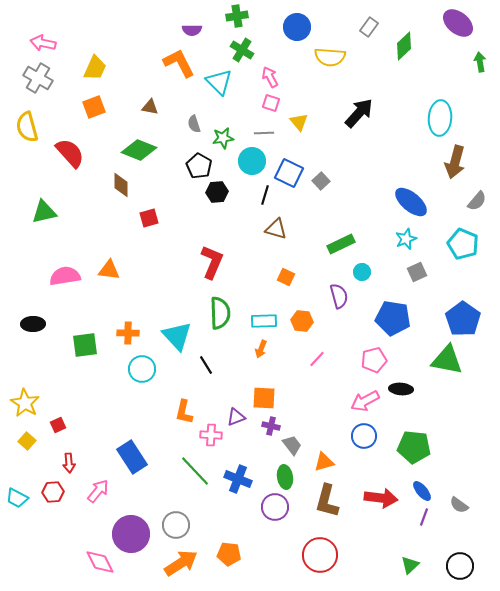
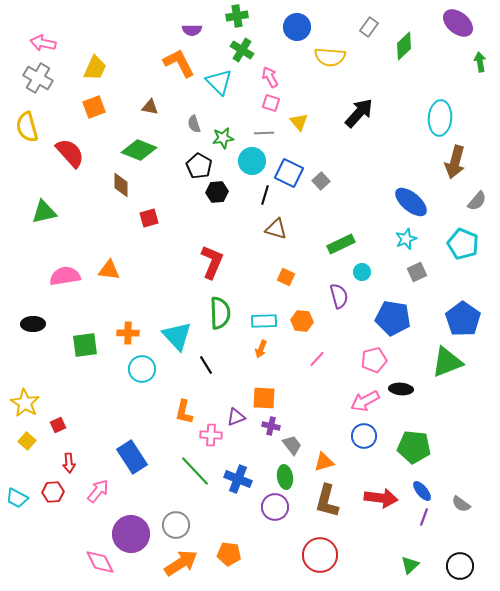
green triangle at (447, 360): moved 2 px down; rotated 32 degrees counterclockwise
gray semicircle at (459, 505): moved 2 px right, 1 px up
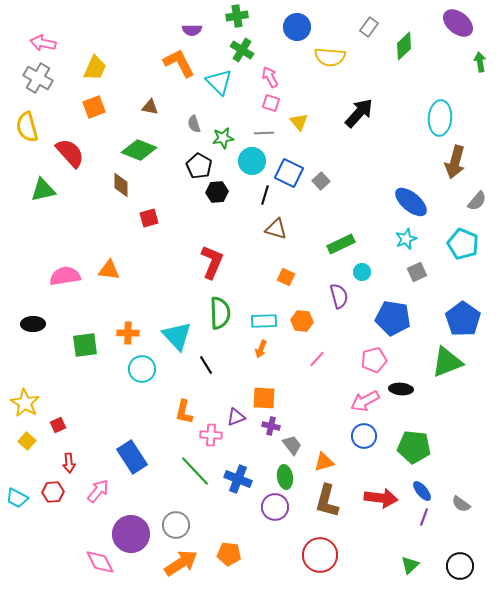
green triangle at (44, 212): moved 1 px left, 22 px up
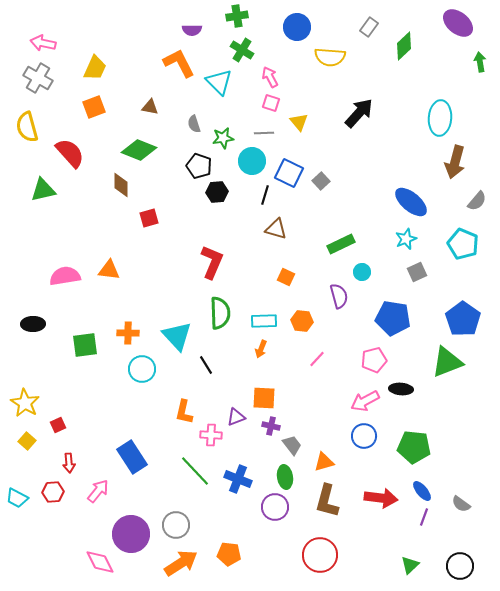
black pentagon at (199, 166): rotated 10 degrees counterclockwise
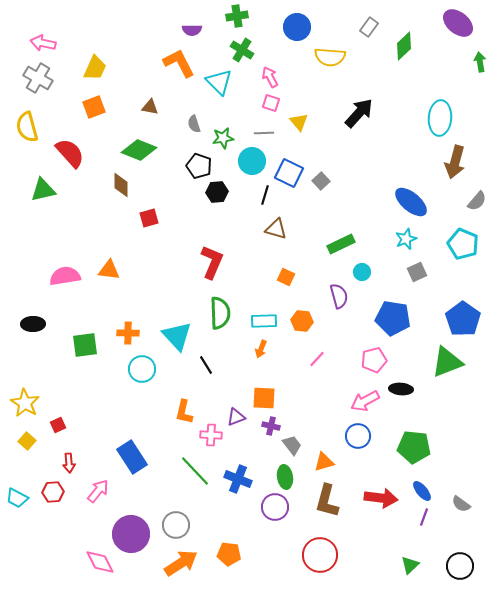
blue circle at (364, 436): moved 6 px left
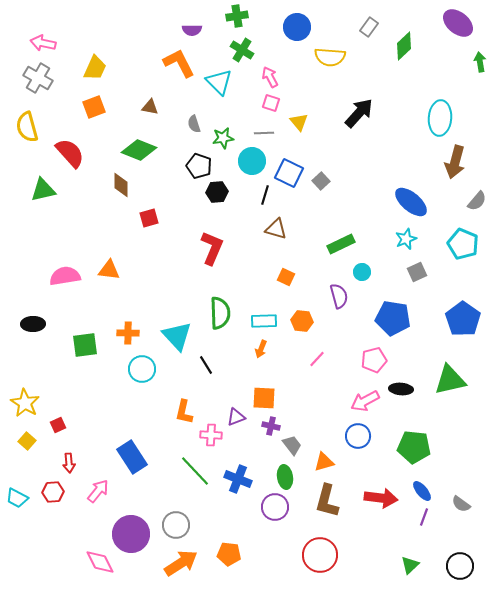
red L-shape at (212, 262): moved 14 px up
green triangle at (447, 362): moved 3 px right, 18 px down; rotated 8 degrees clockwise
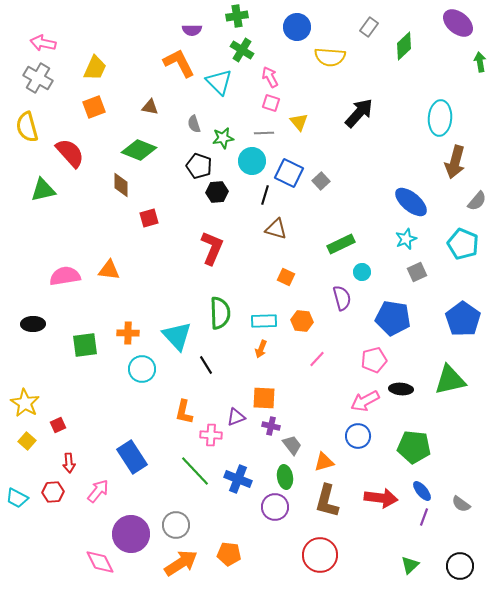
purple semicircle at (339, 296): moved 3 px right, 2 px down
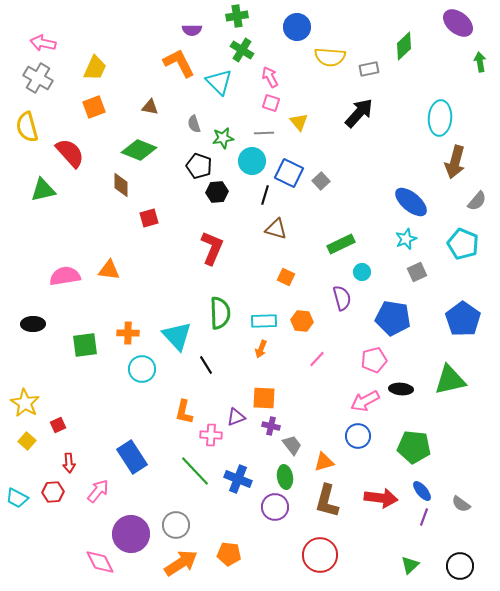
gray rectangle at (369, 27): moved 42 px down; rotated 42 degrees clockwise
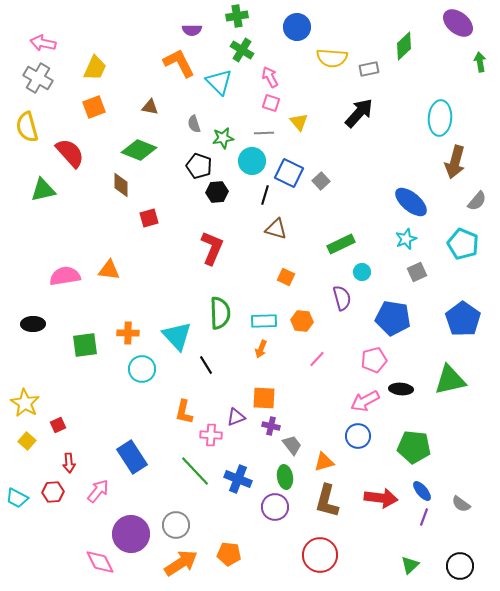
yellow semicircle at (330, 57): moved 2 px right, 1 px down
